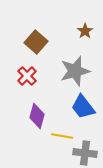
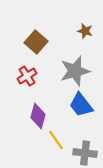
brown star: rotated 21 degrees counterclockwise
red cross: rotated 12 degrees clockwise
blue trapezoid: moved 2 px left, 2 px up
purple diamond: moved 1 px right
yellow line: moved 6 px left, 4 px down; rotated 45 degrees clockwise
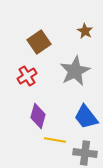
brown star: rotated 14 degrees clockwise
brown square: moved 3 px right; rotated 15 degrees clockwise
gray star: rotated 12 degrees counterclockwise
blue trapezoid: moved 5 px right, 12 px down
yellow line: moved 1 px left; rotated 45 degrees counterclockwise
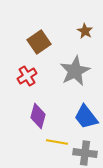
yellow line: moved 2 px right, 2 px down
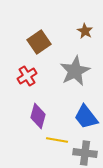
yellow line: moved 2 px up
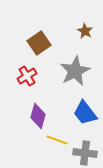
brown square: moved 1 px down
blue trapezoid: moved 1 px left, 4 px up
yellow line: rotated 10 degrees clockwise
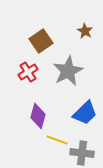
brown square: moved 2 px right, 2 px up
gray star: moved 7 px left
red cross: moved 1 px right, 4 px up
blue trapezoid: rotated 96 degrees counterclockwise
gray cross: moved 3 px left
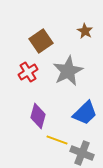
gray cross: rotated 15 degrees clockwise
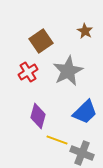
blue trapezoid: moved 1 px up
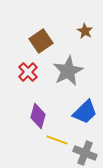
red cross: rotated 12 degrees counterclockwise
gray cross: moved 3 px right
